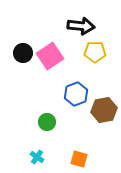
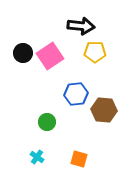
blue hexagon: rotated 15 degrees clockwise
brown hexagon: rotated 15 degrees clockwise
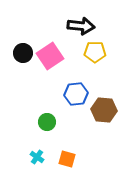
orange square: moved 12 px left
